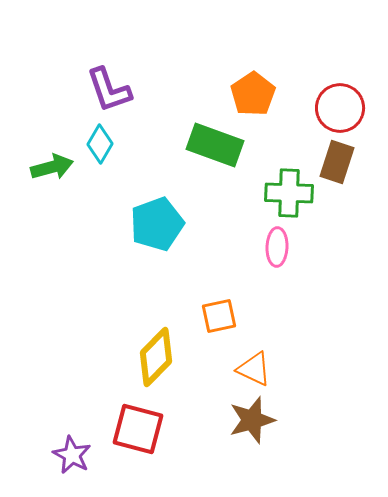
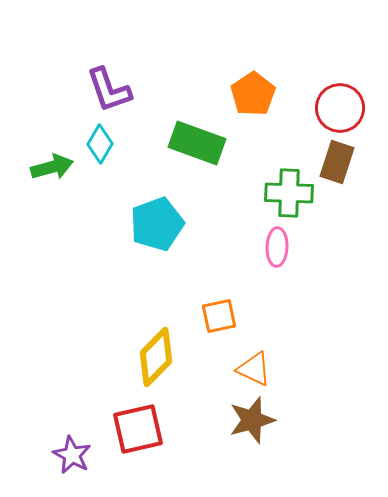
green rectangle: moved 18 px left, 2 px up
red square: rotated 28 degrees counterclockwise
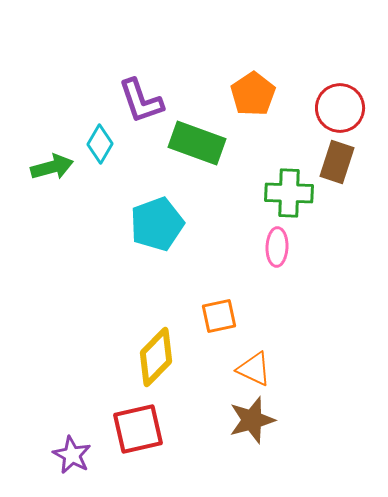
purple L-shape: moved 32 px right, 11 px down
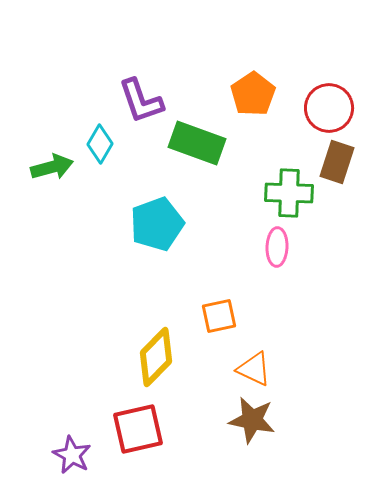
red circle: moved 11 px left
brown star: rotated 27 degrees clockwise
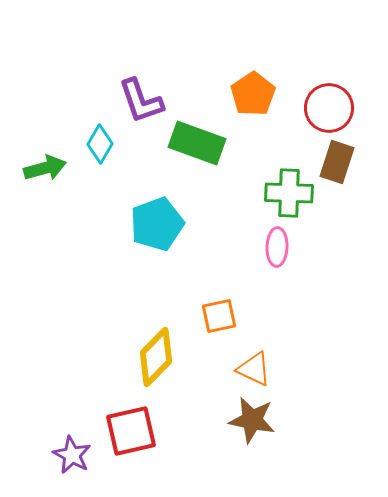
green arrow: moved 7 px left, 1 px down
red square: moved 7 px left, 2 px down
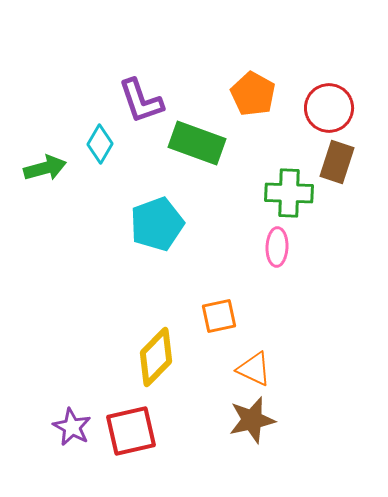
orange pentagon: rotated 9 degrees counterclockwise
brown star: rotated 24 degrees counterclockwise
purple star: moved 28 px up
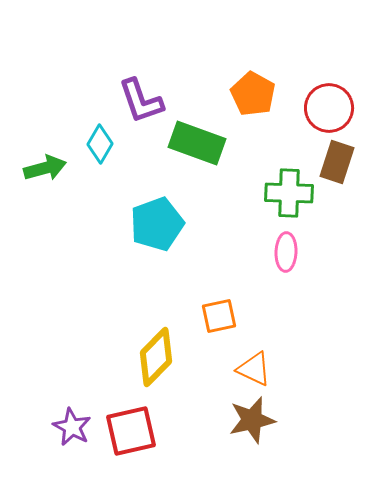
pink ellipse: moved 9 px right, 5 px down
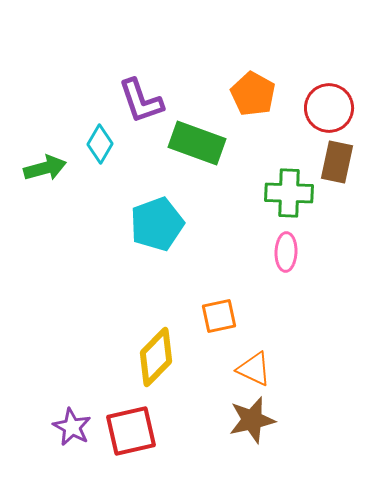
brown rectangle: rotated 6 degrees counterclockwise
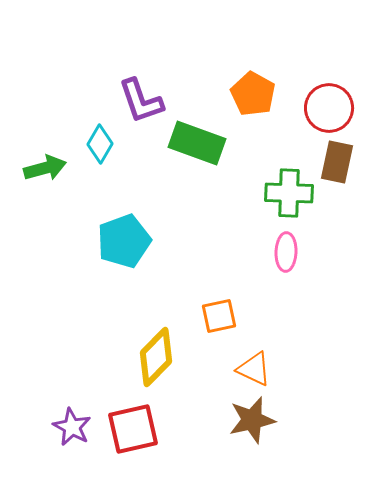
cyan pentagon: moved 33 px left, 17 px down
red square: moved 2 px right, 2 px up
